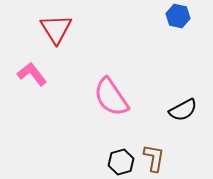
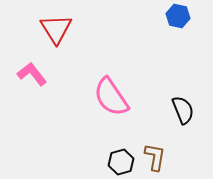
black semicircle: rotated 84 degrees counterclockwise
brown L-shape: moved 1 px right, 1 px up
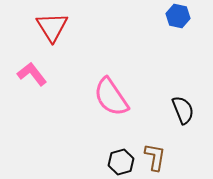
red triangle: moved 4 px left, 2 px up
